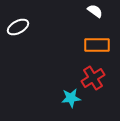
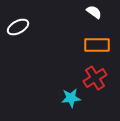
white semicircle: moved 1 px left, 1 px down
red cross: moved 2 px right
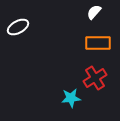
white semicircle: rotated 84 degrees counterclockwise
orange rectangle: moved 1 px right, 2 px up
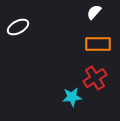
orange rectangle: moved 1 px down
cyan star: moved 1 px right, 1 px up
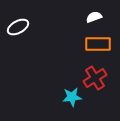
white semicircle: moved 5 px down; rotated 28 degrees clockwise
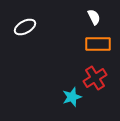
white semicircle: rotated 84 degrees clockwise
white ellipse: moved 7 px right
cyan star: rotated 12 degrees counterclockwise
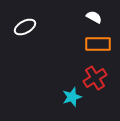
white semicircle: rotated 35 degrees counterclockwise
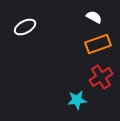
orange rectangle: rotated 20 degrees counterclockwise
red cross: moved 6 px right, 1 px up
cyan star: moved 5 px right, 3 px down; rotated 12 degrees clockwise
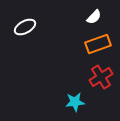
white semicircle: rotated 105 degrees clockwise
cyan star: moved 2 px left, 2 px down
